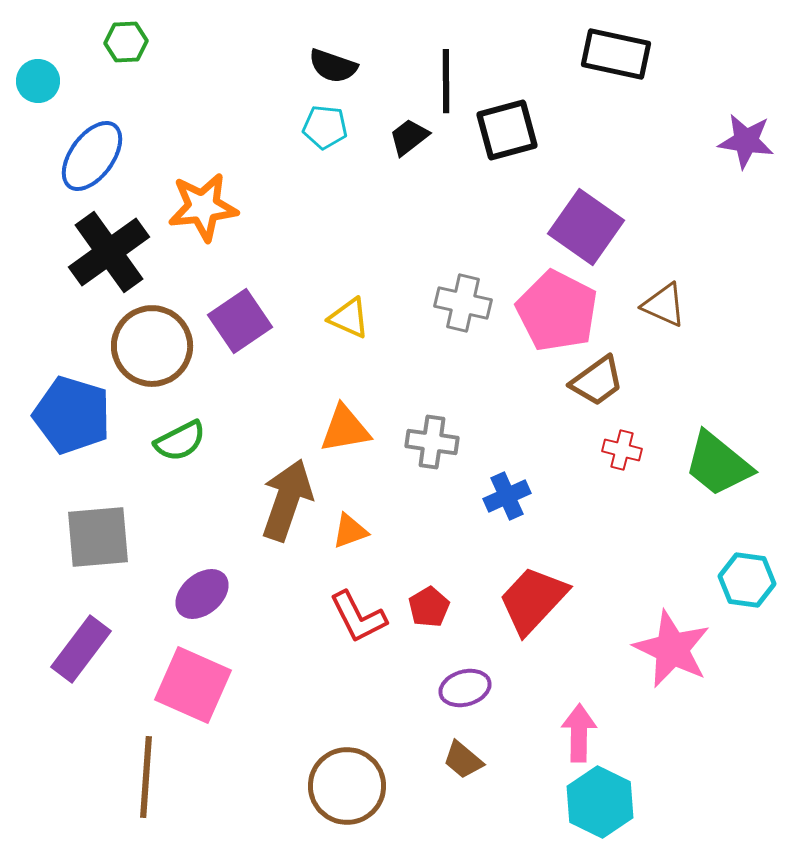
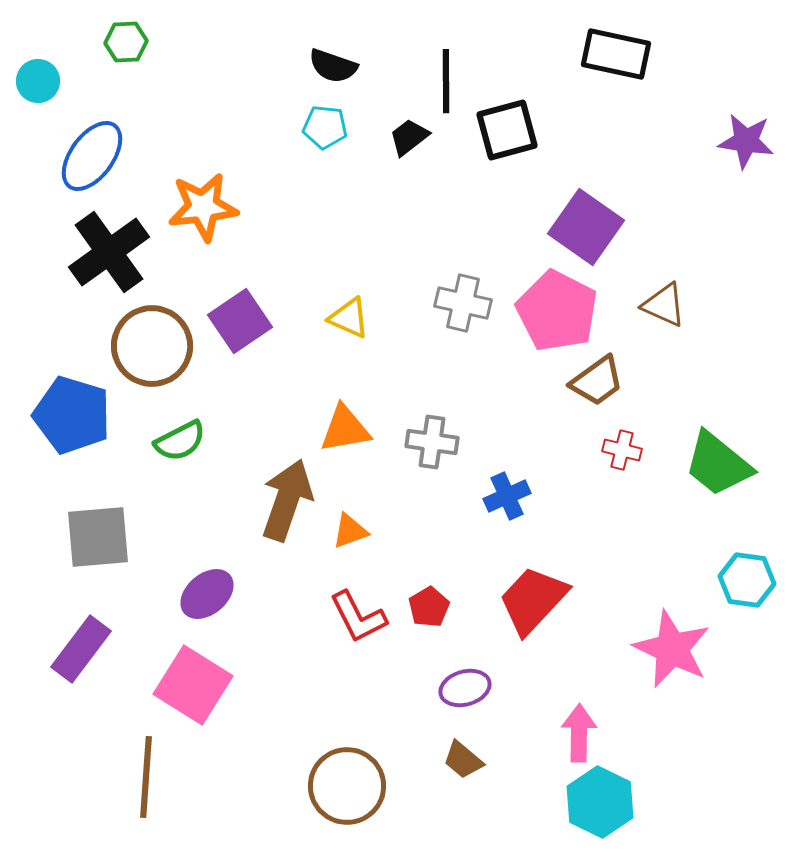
purple ellipse at (202, 594): moved 5 px right
pink square at (193, 685): rotated 8 degrees clockwise
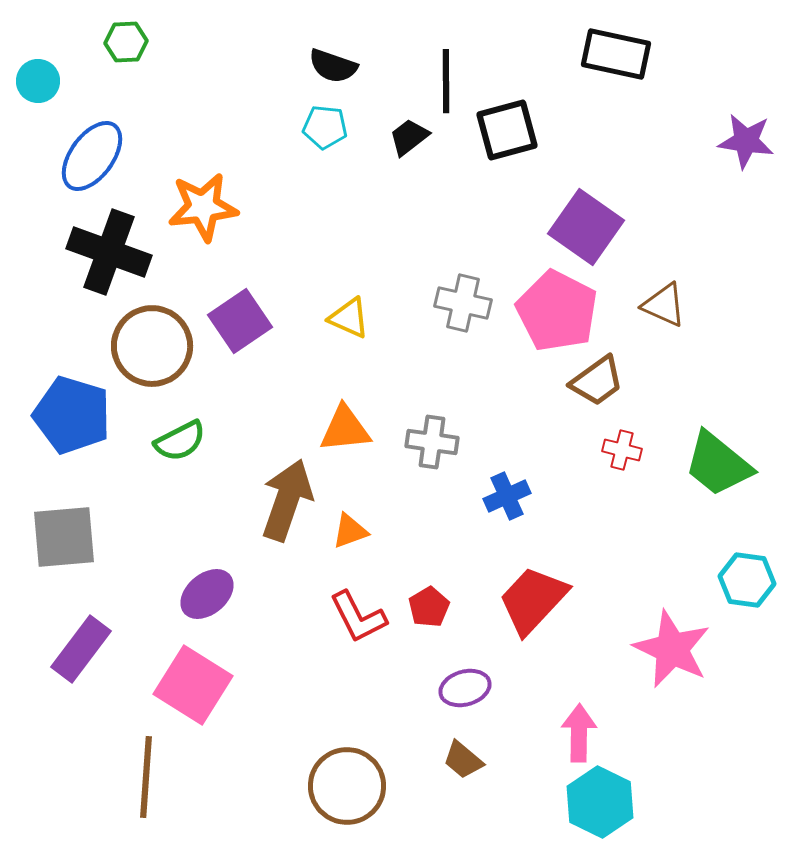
black cross at (109, 252): rotated 34 degrees counterclockwise
orange triangle at (345, 429): rotated 4 degrees clockwise
gray square at (98, 537): moved 34 px left
